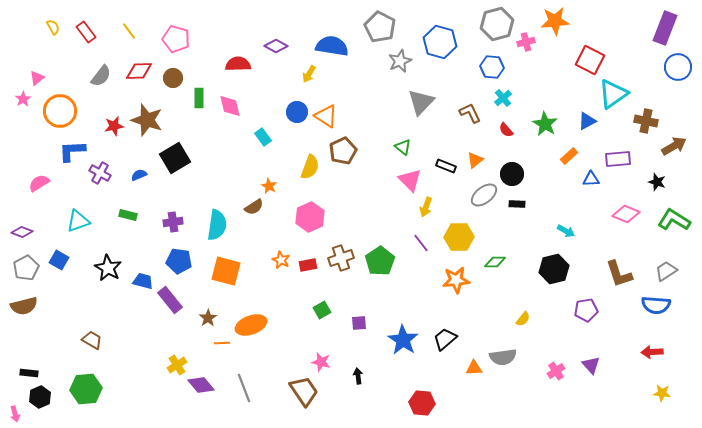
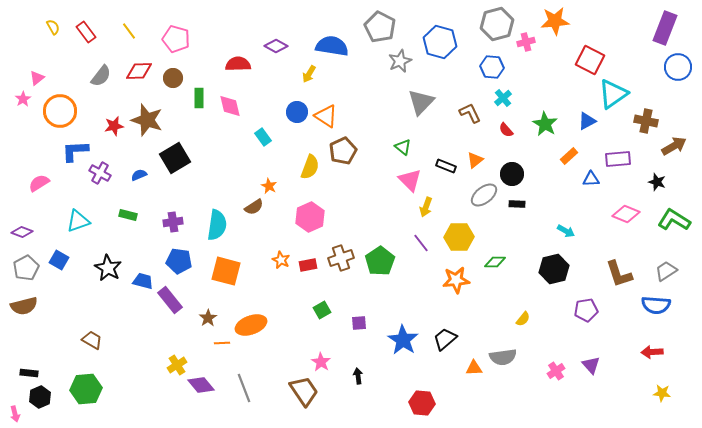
blue L-shape at (72, 151): moved 3 px right
pink star at (321, 362): rotated 18 degrees clockwise
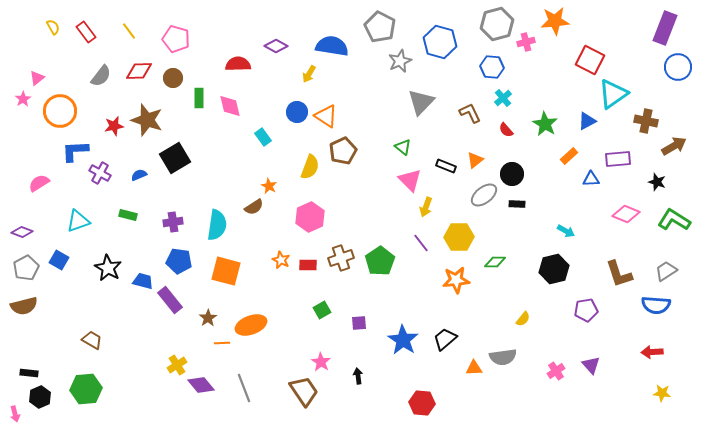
red rectangle at (308, 265): rotated 12 degrees clockwise
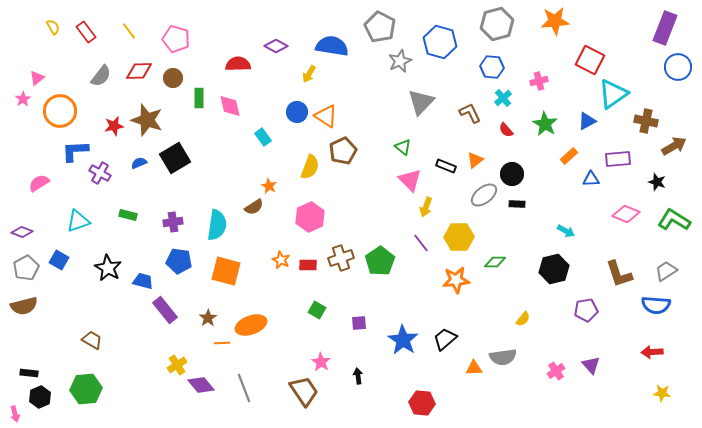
pink cross at (526, 42): moved 13 px right, 39 px down
blue semicircle at (139, 175): moved 12 px up
purple rectangle at (170, 300): moved 5 px left, 10 px down
green square at (322, 310): moved 5 px left; rotated 30 degrees counterclockwise
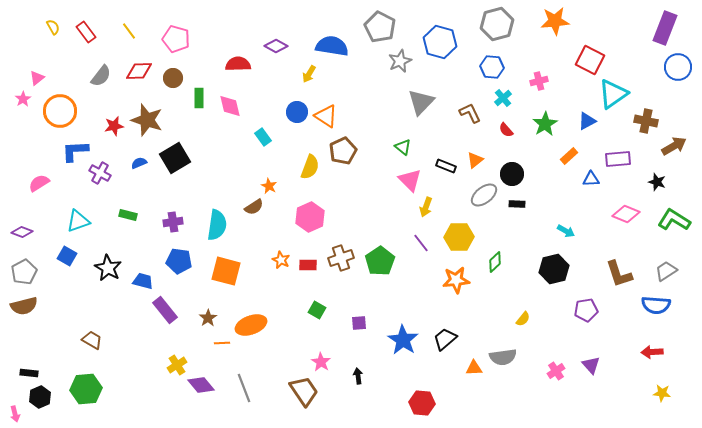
green star at (545, 124): rotated 10 degrees clockwise
blue square at (59, 260): moved 8 px right, 4 px up
green diamond at (495, 262): rotated 45 degrees counterclockwise
gray pentagon at (26, 268): moved 2 px left, 4 px down
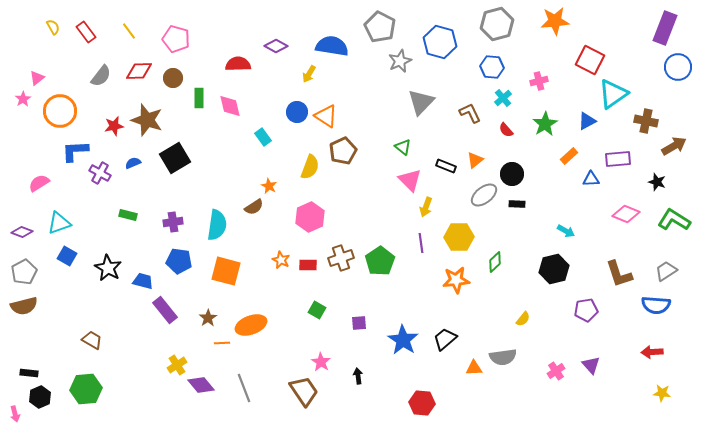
blue semicircle at (139, 163): moved 6 px left
cyan triangle at (78, 221): moved 19 px left, 2 px down
purple line at (421, 243): rotated 30 degrees clockwise
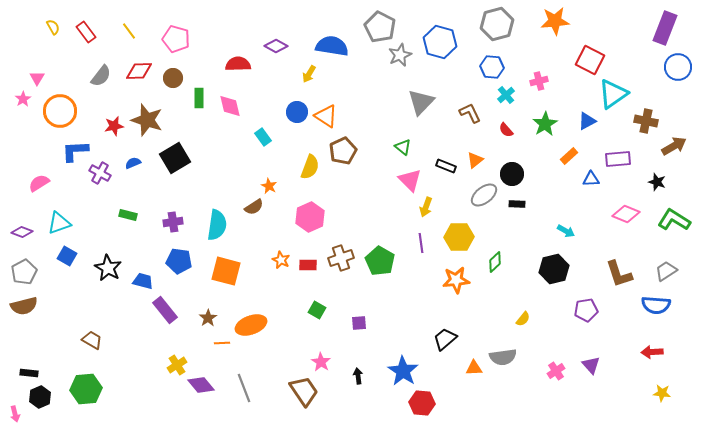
gray star at (400, 61): moved 6 px up
pink triangle at (37, 78): rotated 21 degrees counterclockwise
cyan cross at (503, 98): moved 3 px right, 3 px up
green pentagon at (380, 261): rotated 8 degrees counterclockwise
blue star at (403, 340): moved 31 px down
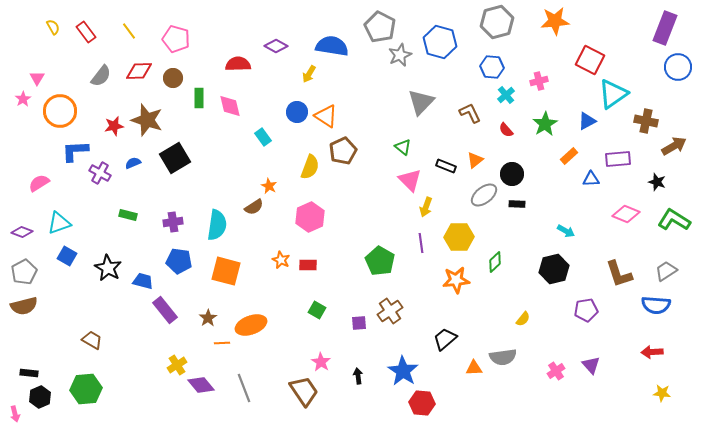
gray hexagon at (497, 24): moved 2 px up
brown cross at (341, 258): moved 49 px right, 53 px down; rotated 15 degrees counterclockwise
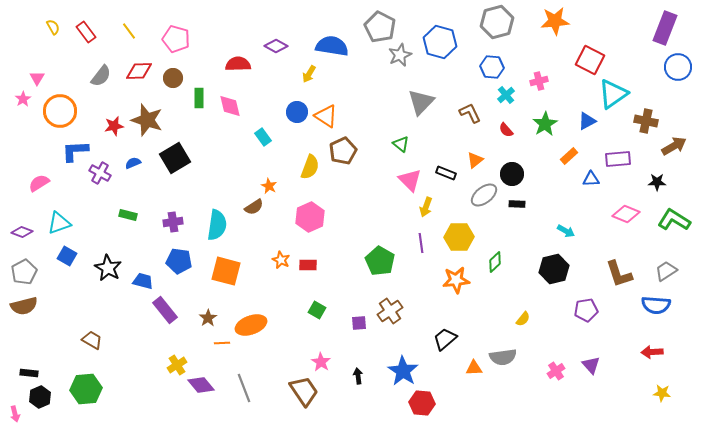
green triangle at (403, 147): moved 2 px left, 3 px up
black rectangle at (446, 166): moved 7 px down
black star at (657, 182): rotated 18 degrees counterclockwise
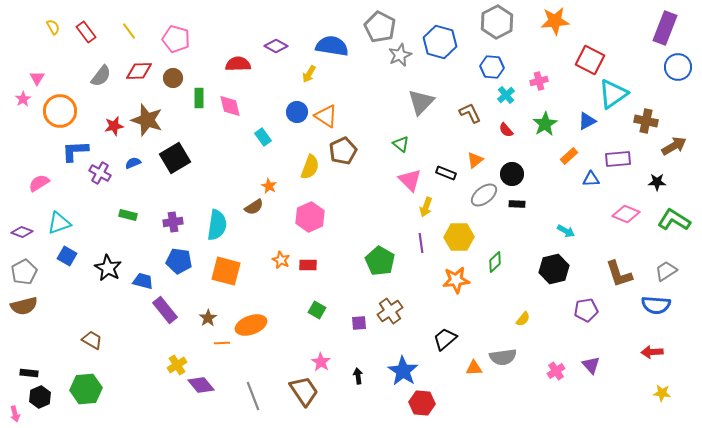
gray hexagon at (497, 22): rotated 12 degrees counterclockwise
gray line at (244, 388): moved 9 px right, 8 px down
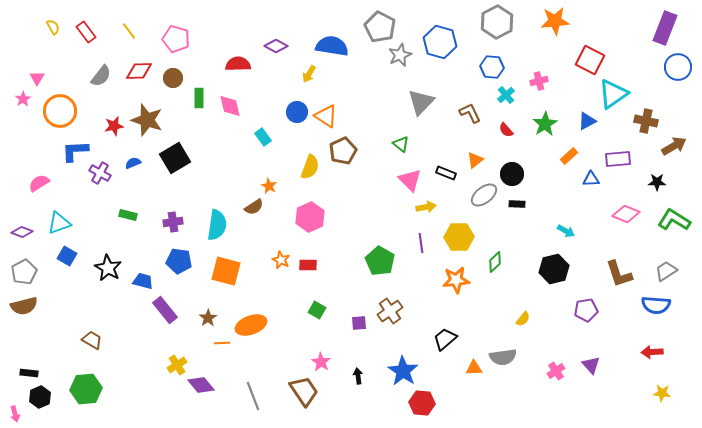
yellow arrow at (426, 207): rotated 120 degrees counterclockwise
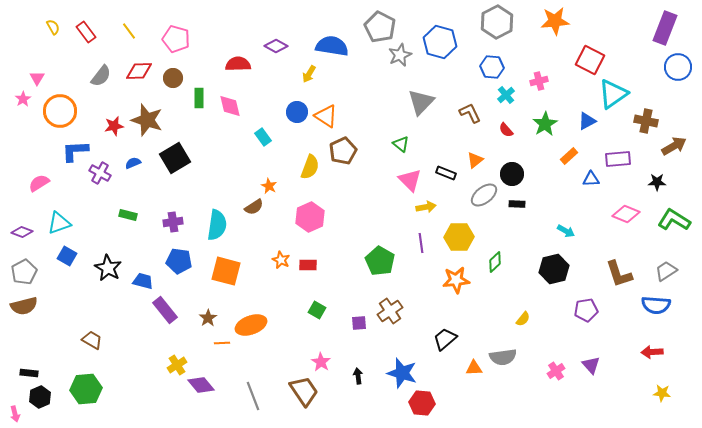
blue star at (403, 371): moved 1 px left, 2 px down; rotated 16 degrees counterclockwise
